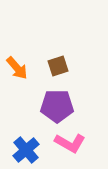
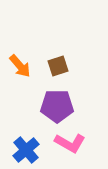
orange arrow: moved 3 px right, 2 px up
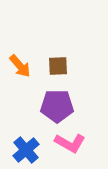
brown square: rotated 15 degrees clockwise
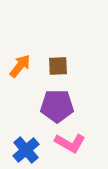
orange arrow: rotated 100 degrees counterclockwise
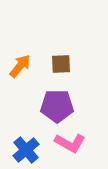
brown square: moved 3 px right, 2 px up
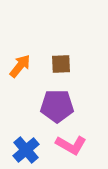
pink L-shape: moved 1 px right, 2 px down
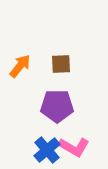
pink L-shape: moved 3 px right, 2 px down
blue cross: moved 21 px right
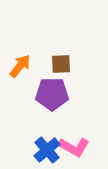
purple pentagon: moved 5 px left, 12 px up
